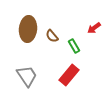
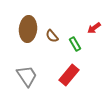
green rectangle: moved 1 px right, 2 px up
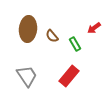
red rectangle: moved 1 px down
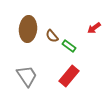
green rectangle: moved 6 px left, 2 px down; rotated 24 degrees counterclockwise
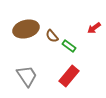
brown ellipse: moved 2 px left; rotated 70 degrees clockwise
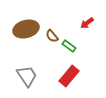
red arrow: moved 7 px left, 5 px up
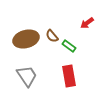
brown ellipse: moved 10 px down
red rectangle: rotated 50 degrees counterclockwise
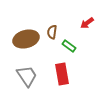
brown semicircle: moved 4 px up; rotated 48 degrees clockwise
red rectangle: moved 7 px left, 2 px up
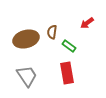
red rectangle: moved 5 px right, 1 px up
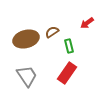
brown semicircle: rotated 48 degrees clockwise
green rectangle: rotated 40 degrees clockwise
red rectangle: rotated 45 degrees clockwise
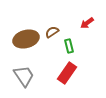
gray trapezoid: moved 3 px left
